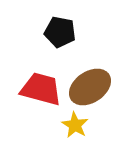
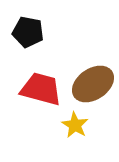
black pentagon: moved 32 px left
brown ellipse: moved 3 px right, 3 px up
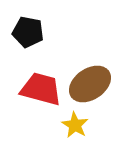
brown ellipse: moved 3 px left
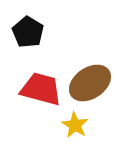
black pentagon: rotated 20 degrees clockwise
brown ellipse: moved 1 px up
